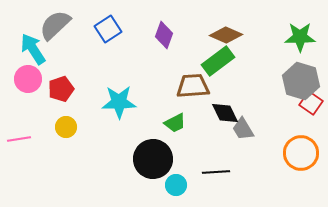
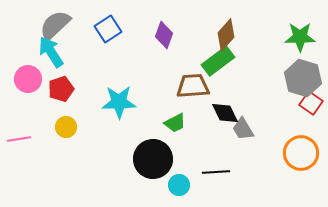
brown diamond: rotated 72 degrees counterclockwise
cyan arrow: moved 18 px right, 3 px down
gray hexagon: moved 2 px right, 3 px up
cyan circle: moved 3 px right
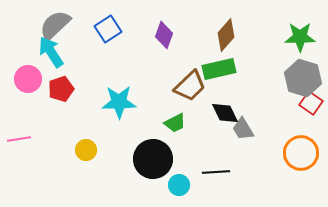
green rectangle: moved 1 px right, 8 px down; rotated 24 degrees clockwise
brown trapezoid: moved 3 px left; rotated 140 degrees clockwise
yellow circle: moved 20 px right, 23 px down
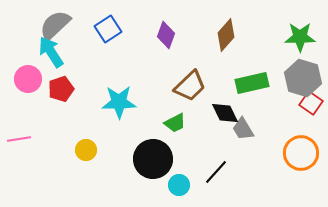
purple diamond: moved 2 px right
green rectangle: moved 33 px right, 14 px down
black line: rotated 44 degrees counterclockwise
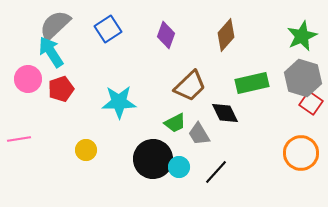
green star: moved 2 px right, 1 px up; rotated 24 degrees counterclockwise
gray trapezoid: moved 44 px left, 5 px down
cyan circle: moved 18 px up
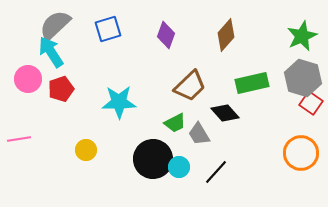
blue square: rotated 16 degrees clockwise
black diamond: rotated 16 degrees counterclockwise
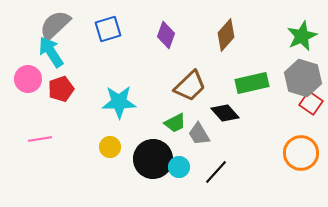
pink line: moved 21 px right
yellow circle: moved 24 px right, 3 px up
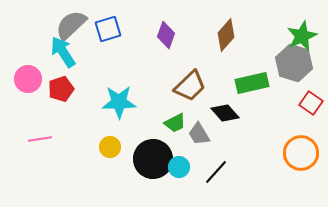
gray semicircle: moved 16 px right
cyan arrow: moved 12 px right
gray hexagon: moved 9 px left, 15 px up
